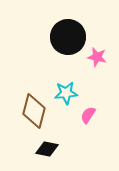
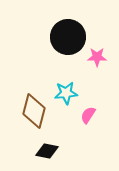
pink star: rotated 12 degrees counterclockwise
black diamond: moved 2 px down
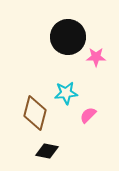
pink star: moved 1 px left
brown diamond: moved 1 px right, 2 px down
pink semicircle: rotated 12 degrees clockwise
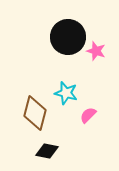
pink star: moved 6 px up; rotated 18 degrees clockwise
cyan star: rotated 20 degrees clockwise
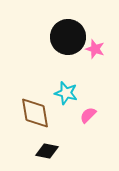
pink star: moved 1 px left, 2 px up
brown diamond: rotated 24 degrees counterclockwise
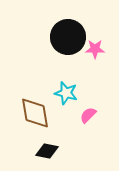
pink star: rotated 18 degrees counterclockwise
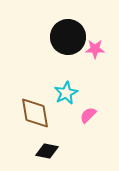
cyan star: rotated 30 degrees clockwise
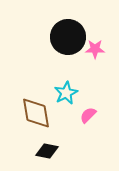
brown diamond: moved 1 px right
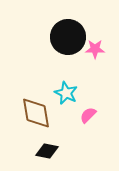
cyan star: rotated 20 degrees counterclockwise
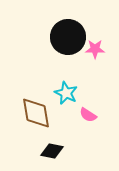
pink semicircle: rotated 102 degrees counterclockwise
black diamond: moved 5 px right
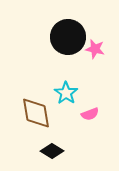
pink star: rotated 12 degrees clockwise
cyan star: rotated 10 degrees clockwise
pink semicircle: moved 2 px right, 1 px up; rotated 54 degrees counterclockwise
black diamond: rotated 20 degrees clockwise
